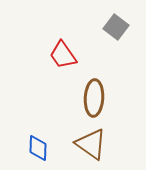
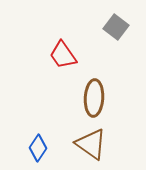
blue diamond: rotated 32 degrees clockwise
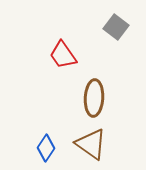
blue diamond: moved 8 px right
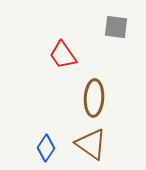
gray square: rotated 30 degrees counterclockwise
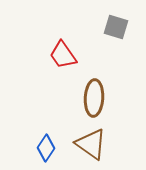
gray square: rotated 10 degrees clockwise
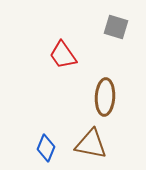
brown ellipse: moved 11 px right, 1 px up
brown triangle: rotated 24 degrees counterclockwise
blue diamond: rotated 12 degrees counterclockwise
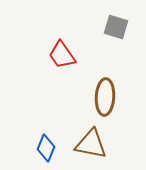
red trapezoid: moved 1 px left
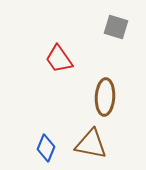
red trapezoid: moved 3 px left, 4 px down
